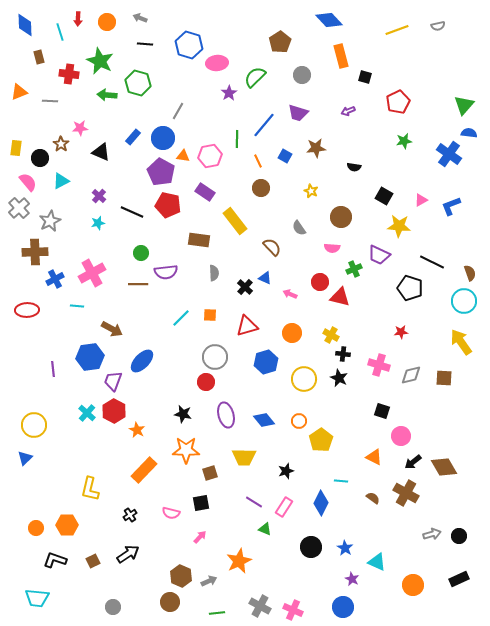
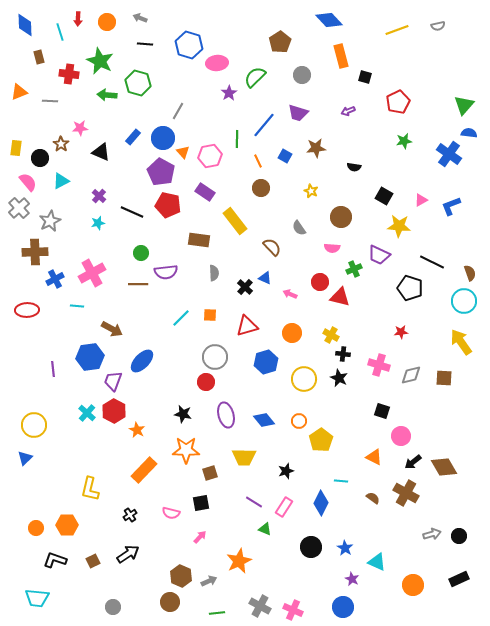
orange triangle at (183, 156): moved 4 px up; rotated 40 degrees clockwise
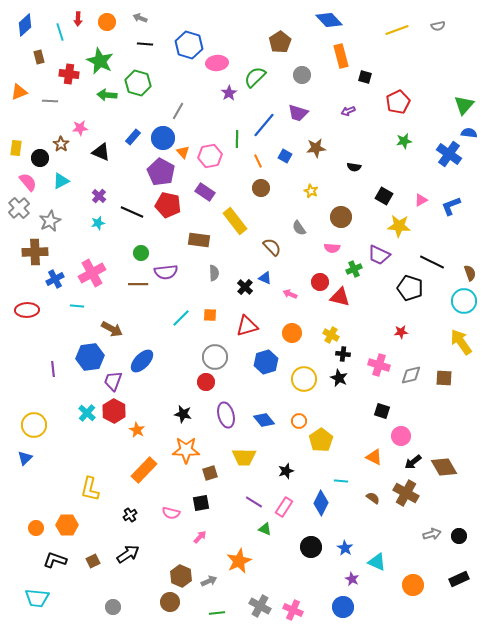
blue diamond at (25, 25): rotated 50 degrees clockwise
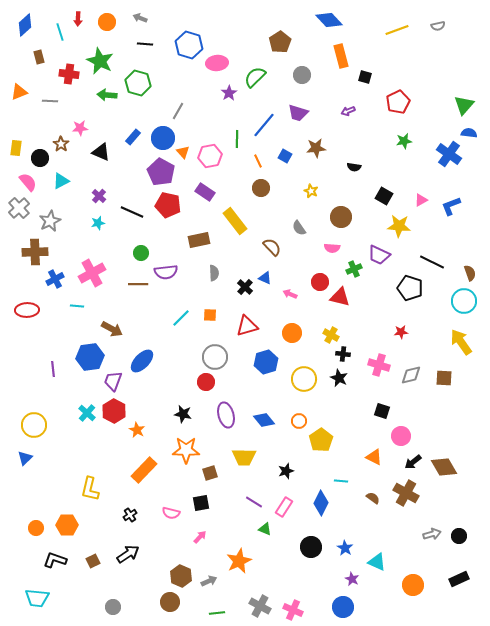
brown rectangle at (199, 240): rotated 20 degrees counterclockwise
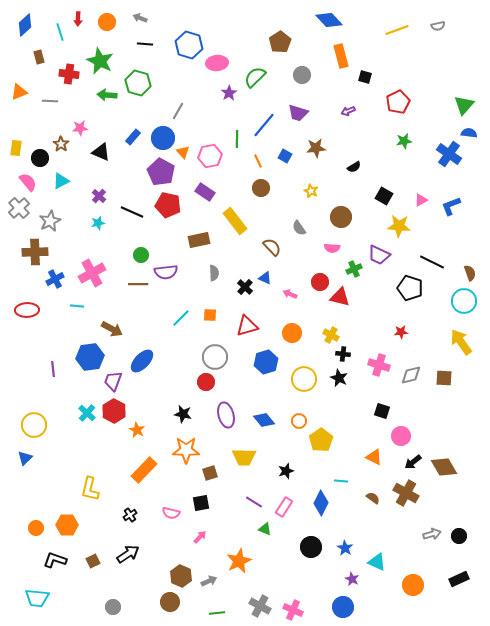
black semicircle at (354, 167): rotated 40 degrees counterclockwise
green circle at (141, 253): moved 2 px down
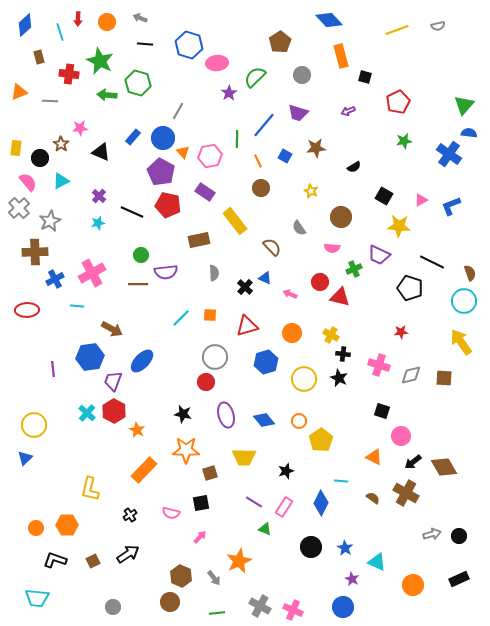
gray arrow at (209, 581): moved 5 px right, 3 px up; rotated 77 degrees clockwise
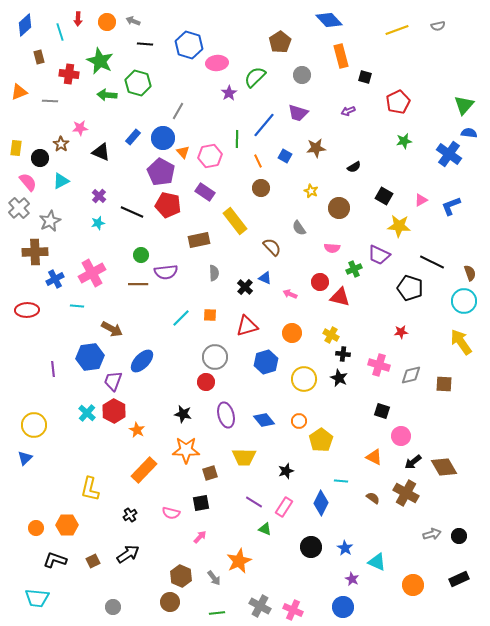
gray arrow at (140, 18): moved 7 px left, 3 px down
brown circle at (341, 217): moved 2 px left, 9 px up
brown square at (444, 378): moved 6 px down
